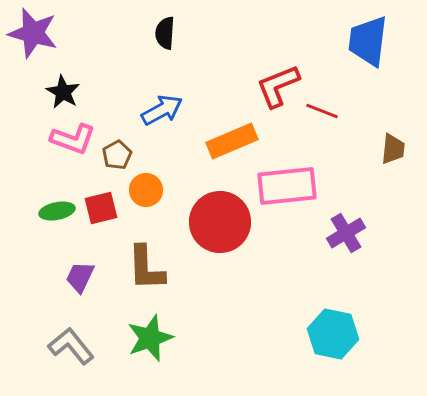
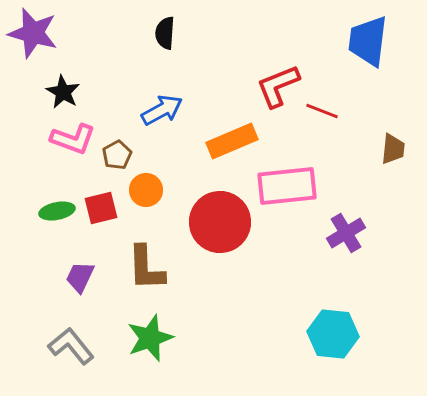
cyan hexagon: rotated 6 degrees counterclockwise
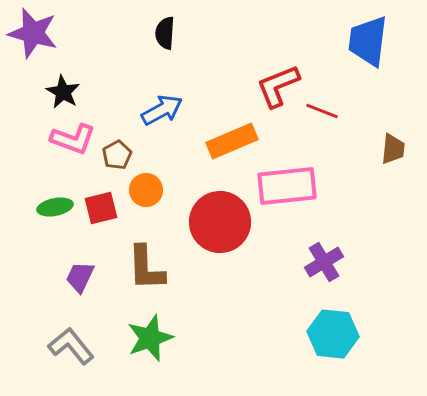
green ellipse: moved 2 px left, 4 px up
purple cross: moved 22 px left, 29 px down
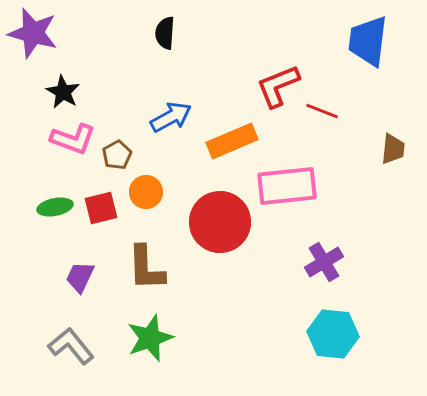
blue arrow: moved 9 px right, 7 px down
orange circle: moved 2 px down
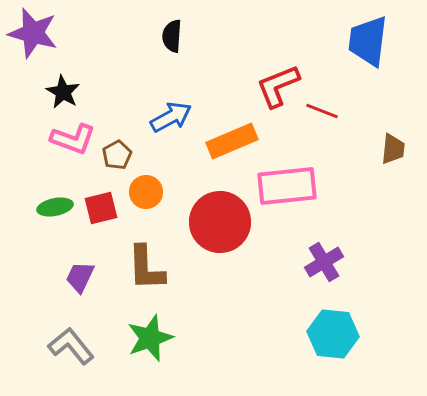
black semicircle: moved 7 px right, 3 px down
